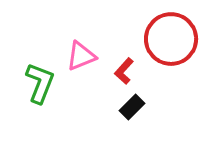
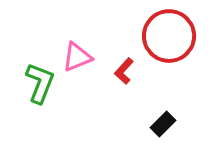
red circle: moved 2 px left, 3 px up
pink triangle: moved 4 px left, 1 px down
black rectangle: moved 31 px right, 17 px down
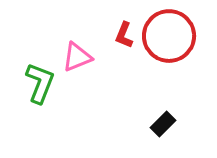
red L-shape: moved 36 px up; rotated 20 degrees counterclockwise
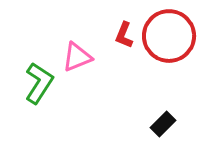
green L-shape: moved 1 px left; rotated 12 degrees clockwise
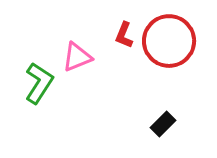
red circle: moved 5 px down
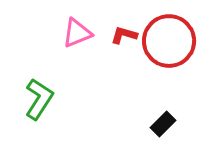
red L-shape: rotated 84 degrees clockwise
pink triangle: moved 24 px up
green L-shape: moved 16 px down
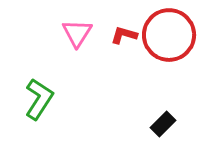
pink triangle: rotated 36 degrees counterclockwise
red circle: moved 6 px up
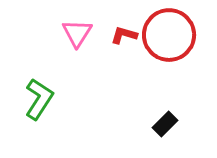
black rectangle: moved 2 px right
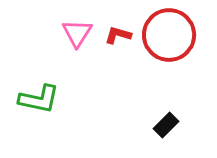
red L-shape: moved 6 px left
green L-shape: rotated 69 degrees clockwise
black rectangle: moved 1 px right, 1 px down
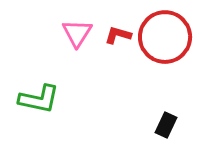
red circle: moved 4 px left, 2 px down
black rectangle: rotated 20 degrees counterclockwise
